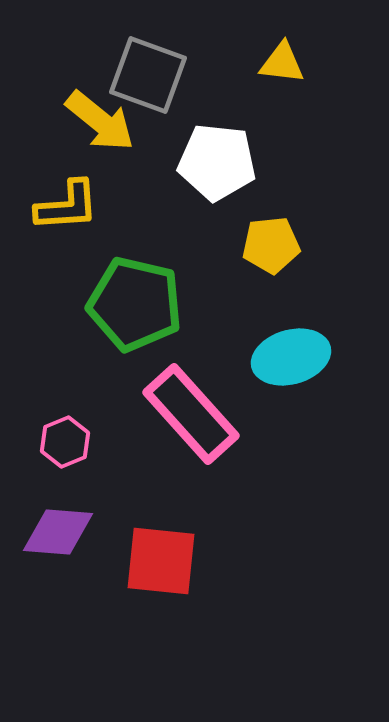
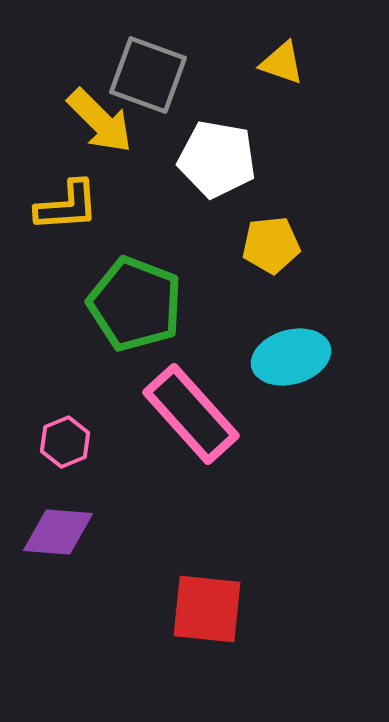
yellow triangle: rotated 12 degrees clockwise
yellow arrow: rotated 6 degrees clockwise
white pentagon: moved 3 px up; rotated 4 degrees clockwise
green pentagon: rotated 8 degrees clockwise
red square: moved 46 px right, 48 px down
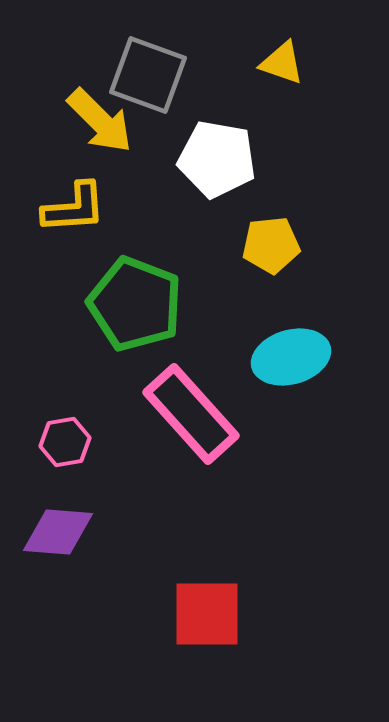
yellow L-shape: moved 7 px right, 2 px down
pink hexagon: rotated 12 degrees clockwise
red square: moved 5 px down; rotated 6 degrees counterclockwise
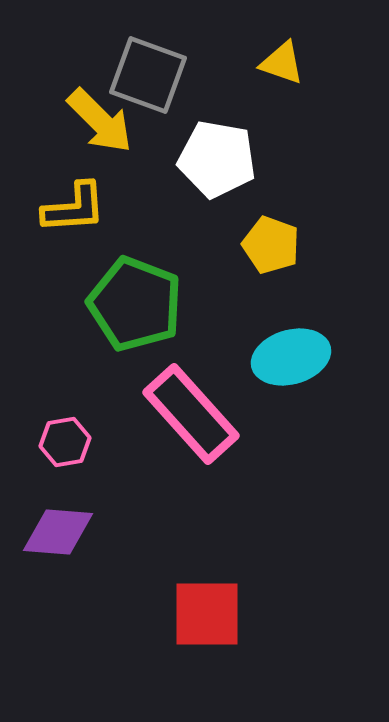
yellow pentagon: rotated 26 degrees clockwise
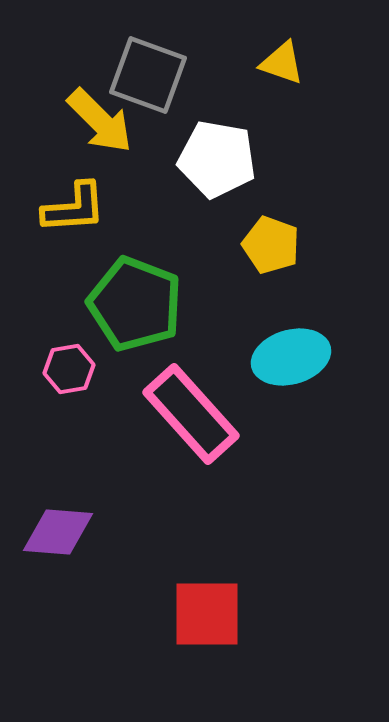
pink hexagon: moved 4 px right, 73 px up
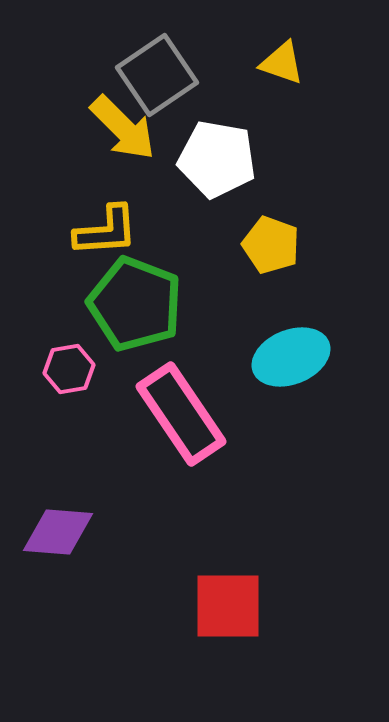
gray square: moved 9 px right; rotated 36 degrees clockwise
yellow arrow: moved 23 px right, 7 px down
yellow L-shape: moved 32 px right, 23 px down
cyan ellipse: rotated 6 degrees counterclockwise
pink rectangle: moved 10 px left; rotated 8 degrees clockwise
red square: moved 21 px right, 8 px up
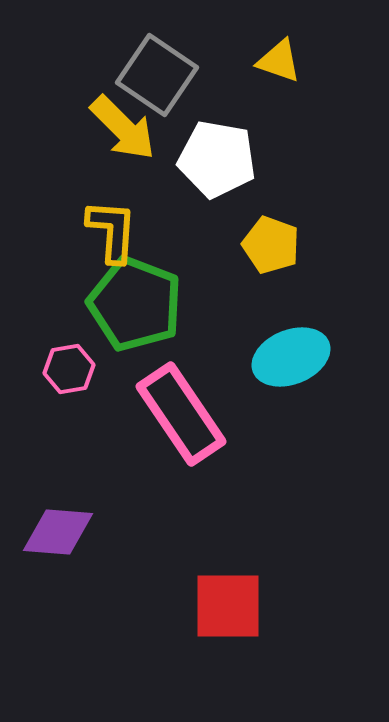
yellow triangle: moved 3 px left, 2 px up
gray square: rotated 22 degrees counterclockwise
yellow L-shape: moved 6 px right; rotated 82 degrees counterclockwise
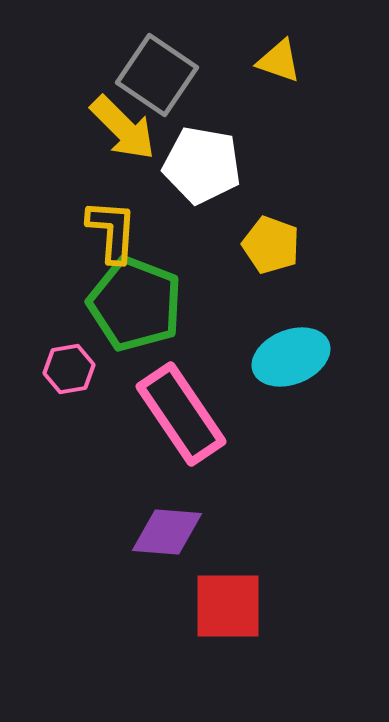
white pentagon: moved 15 px left, 6 px down
purple diamond: moved 109 px right
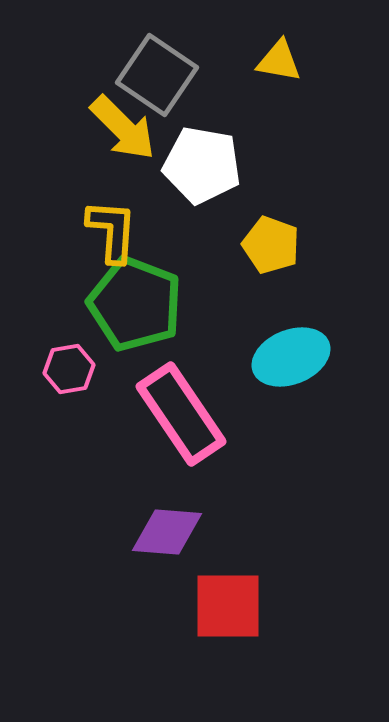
yellow triangle: rotated 9 degrees counterclockwise
